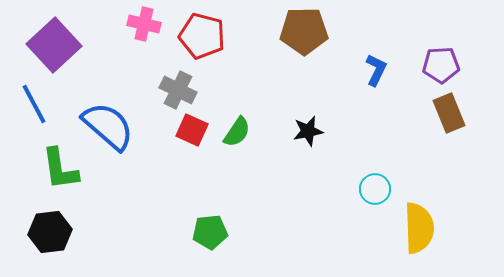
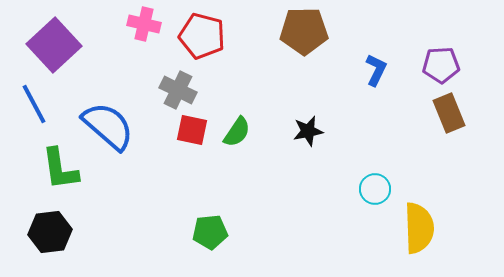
red square: rotated 12 degrees counterclockwise
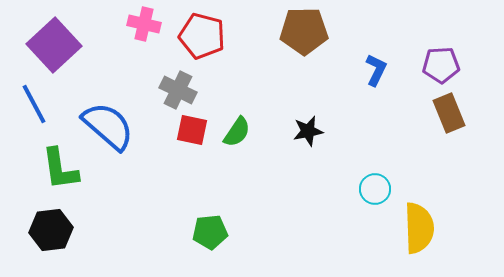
black hexagon: moved 1 px right, 2 px up
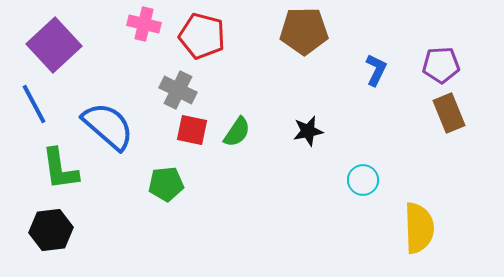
cyan circle: moved 12 px left, 9 px up
green pentagon: moved 44 px left, 48 px up
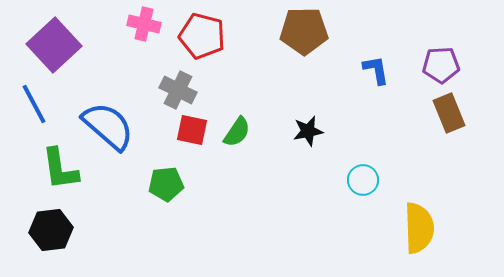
blue L-shape: rotated 36 degrees counterclockwise
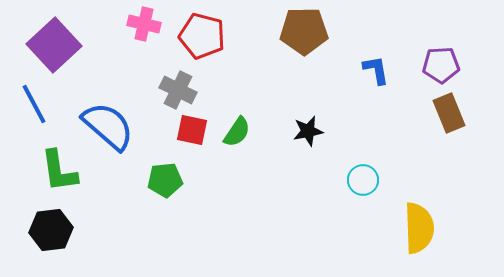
green L-shape: moved 1 px left, 2 px down
green pentagon: moved 1 px left, 4 px up
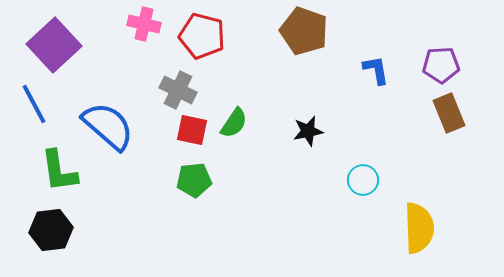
brown pentagon: rotated 21 degrees clockwise
green semicircle: moved 3 px left, 9 px up
green pentagon: moved 29 px right
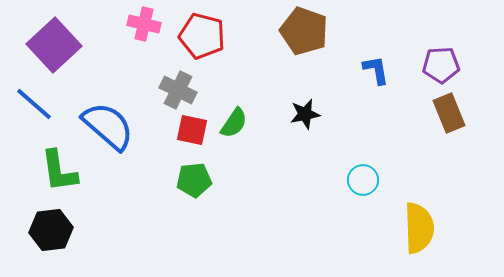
blue line: rotated 21 degrees counterclockwise
black star: moved 3 px left, 17 px up
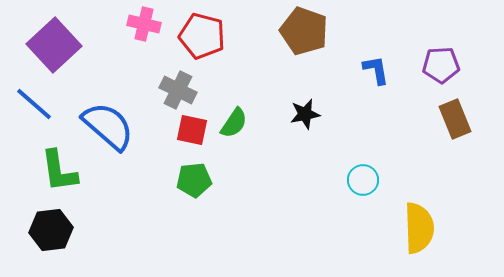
brown rectangle: moved 6 px right, 6 px down
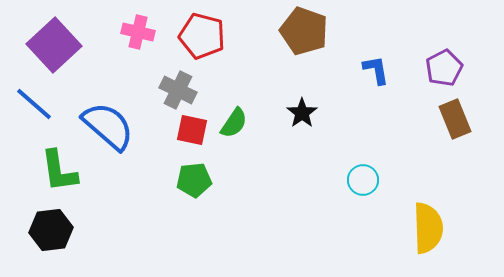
pink cross: moved 6 px left, 8 px down
purple pentagon: moved 3 px right, 3 px down; rotated 24 degrees counterclockwise
black star: moved 3 px left, 1 px up; rotated 24 degrees counterclockwise
yellow semicircle: moved 9 px right
